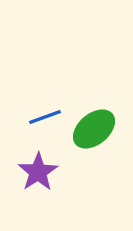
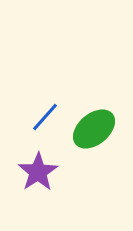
blue line: rotated 28 degrees counterclockwise
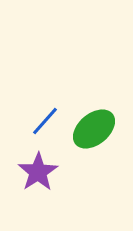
blue line: moved 4 px down
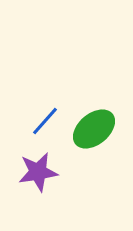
purple star: rotated 24 degrees clockwise
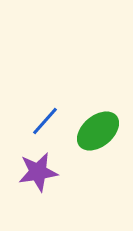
green ellipse: moved 4 px right, 2 px down
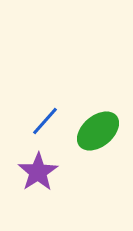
purple star: rotated 24 degrees counterclockwise
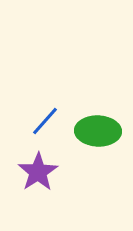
green ellipse: rotated 42 degrees clockwise
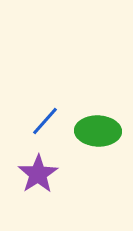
purple star: moved 2 px down
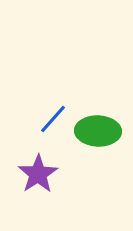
blue line: moved 8 px right, 2 px up
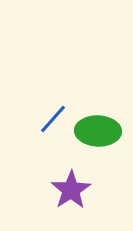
purple star: moved 33 px right, 16 px down
